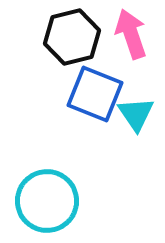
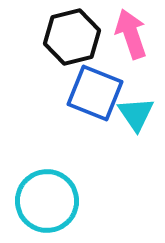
blue square: moved 1 px up
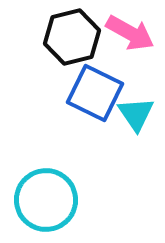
pink arrow: moved 1 px left, 1 px up; rotated 138 degrees clockwise
blue square: rotated 4 degrees clockwise
cyan circle: moved 1 px left, 1 px up
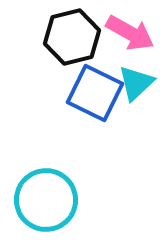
cyan triangle: moved 31 px up; rotated 21 degrees clockwise
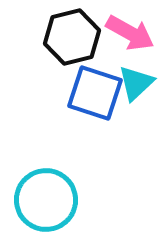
blue square: rotated 8 degrees counterclockwise
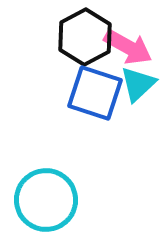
pink arrow: moved 2 px left, 14 px down
black hexagon: moved 13 px right; rotated 14 degrees counterclockwise
cyan triangle: moved 2 px right, 1 px down
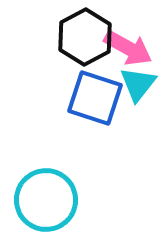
pink arrow: moved 1 px down
cyan triangle: rotated 9 degrees counterclockwise
blue square: moved 5 px down
